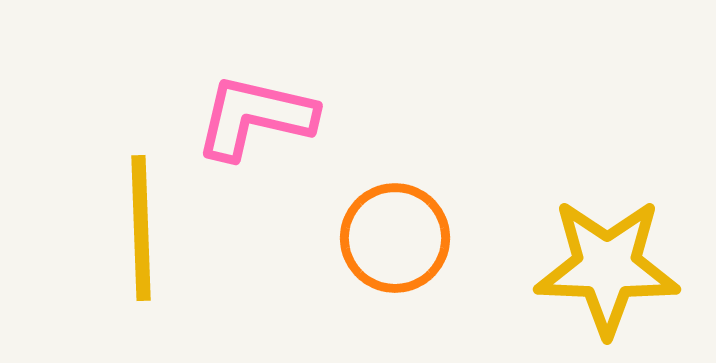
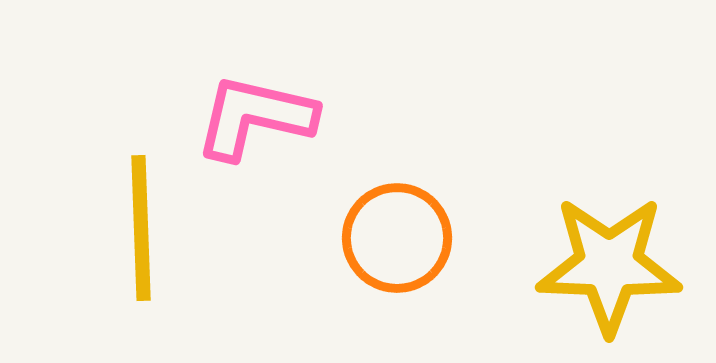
orange circle: moved 2 px right
yellow star: moved 2 px right, 2 px up
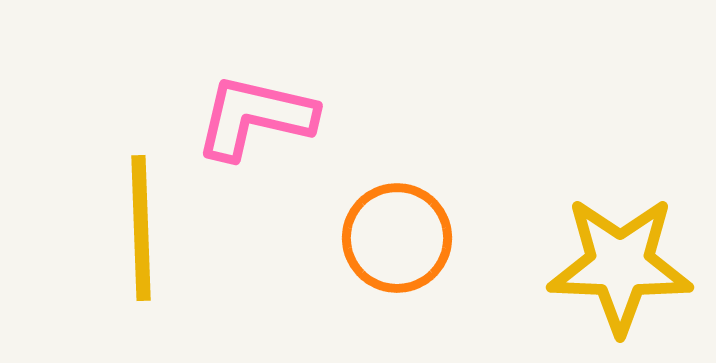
yellow star: moved 11 px right
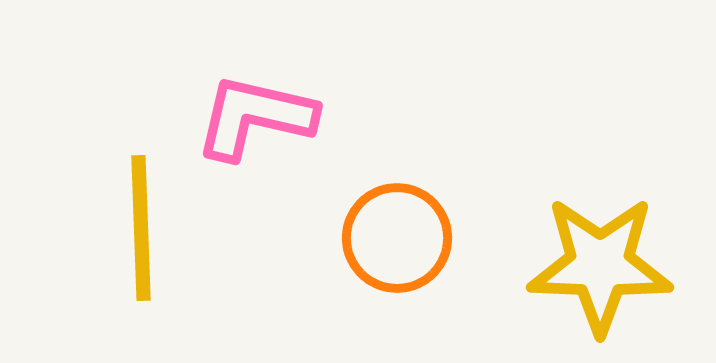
yellow star: moved 20 px left
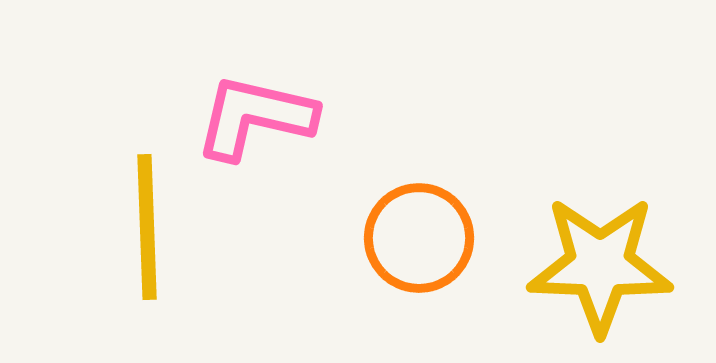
yellow line: moved 6 px right, 1 px up
orange circle: moved 22 px right
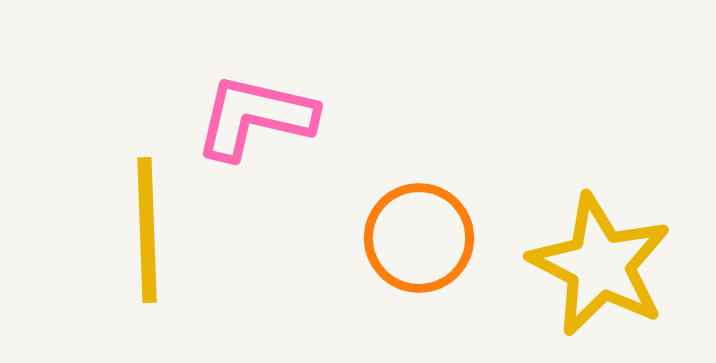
yellow line: moved 3 px down
yellow star: rotated 25 degrees clockwise
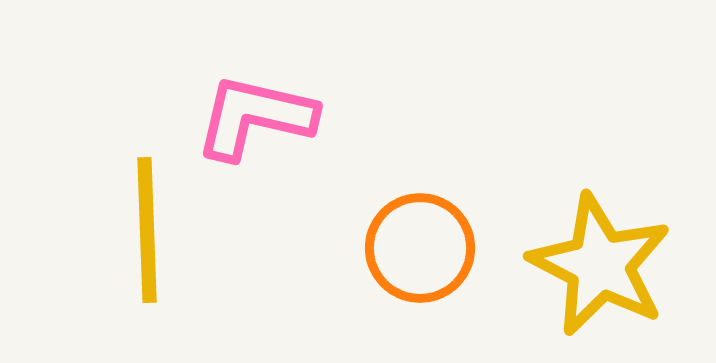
orange circle: moved 1 px right, 10 px down
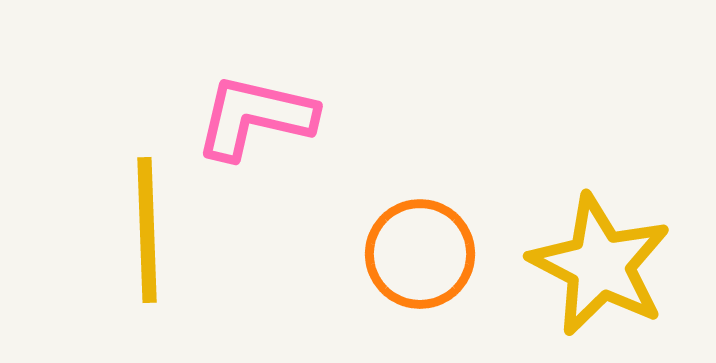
orange circle: moved 6 px down
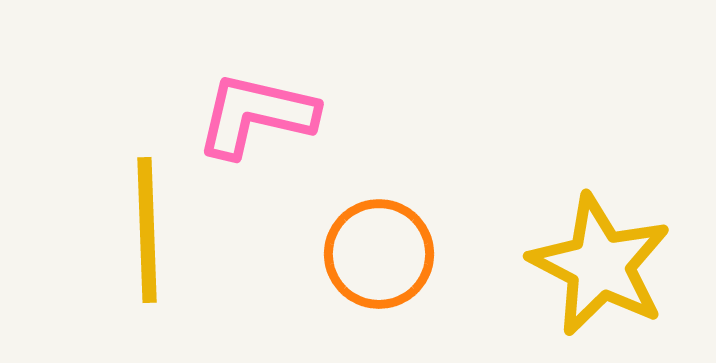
pink L-shape: moved 1 px right, 2 px up
orange circle: moved 41 px left
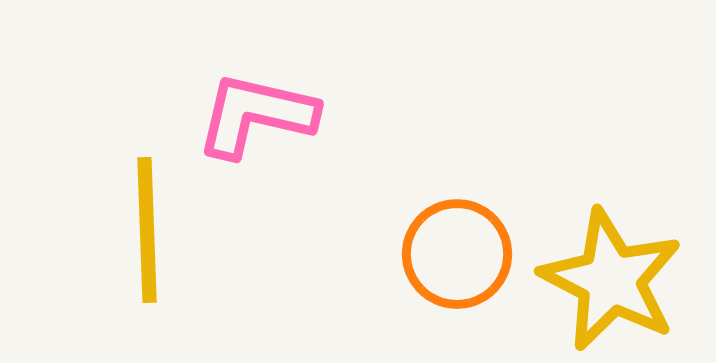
orange circle: moved 78 px right
yellow star: moved 11 px right, 15 px down
